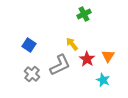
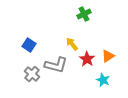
orange triangle: rotated 24 degrees clockwise
gray L-shape: moved 4 px left; rotated 40 degrees clockwise
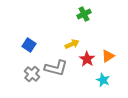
yellow arrow: rotated 104 degrees clockwise
gray L-shape: moved 3 px down
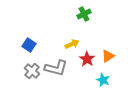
gray cross: moved 3 px up
